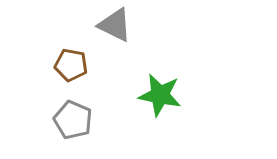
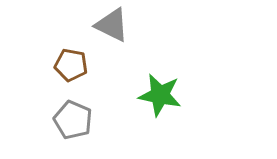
gray triangle: moved 3 px left
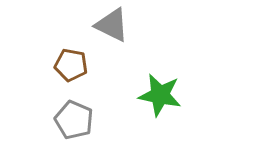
gray pentagon: moved 1 px right
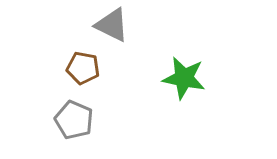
brown pentagon: moved 12 px right, 3 px down
green star: moved 24 px right, 17 px up
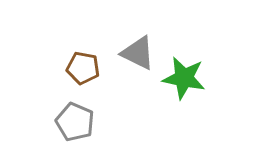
gray triangle: moved 26 px right, 28 px down
gray pentagon: moved 1 px right, 2 px down
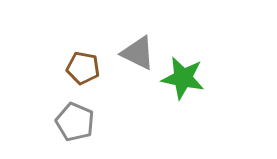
green star: moved 1 px left
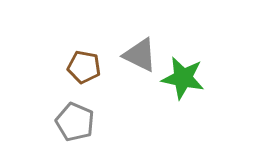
gray triangle: moved 2 px right, 2 px down
brown pentagon: moved 1 px right, 1 px up
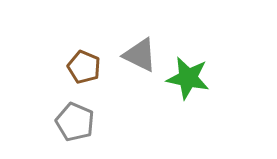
brown pentagon: rotated 12 degrees clockwise
green star: moved 5 px right
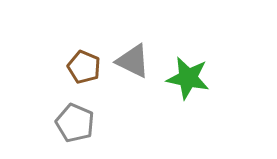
gray triangle: moved 7 px left, 6 px down
gray pentagon: moved 1 px down
